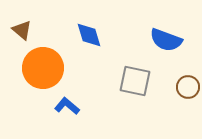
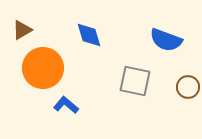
brown triangle: rotated 50 degrees clockwise
blue L-shape: moved 1 px left, 1 px up
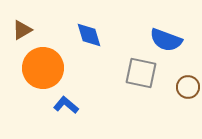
gray square: moved 6 px right, 8 px up
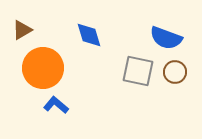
blue semicircle: moved 2 px up
gray square: moved 3 px left, 2 px up
brown circle: moved 13 px left, 15 px up
blue L-shape: moved 10 px left
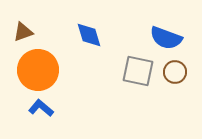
brown triangle: moved 1 px right, 2 px down; rotated 10 degrees clockwise
orange circle: moved 5 px left, 2 px down
blue L-shape: moved 15 px left, 3 px down
